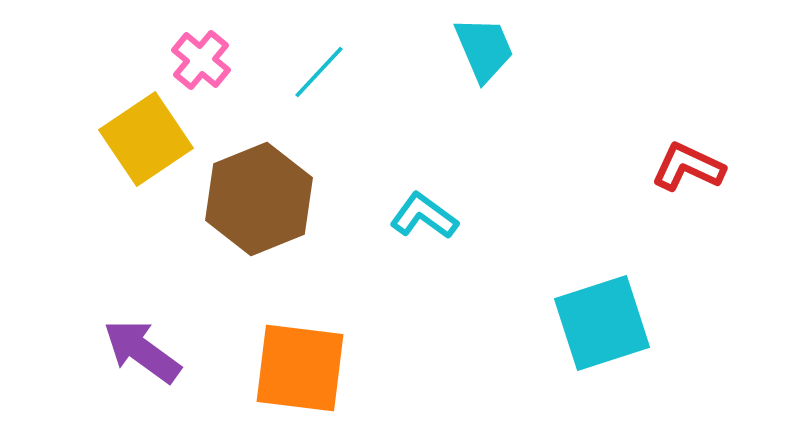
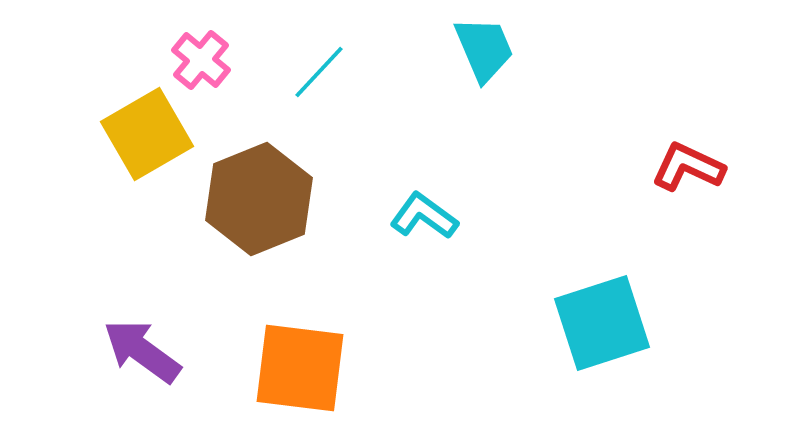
yellow square: moved 1 px right, 5 px up; rotated 4 degrees clockwise
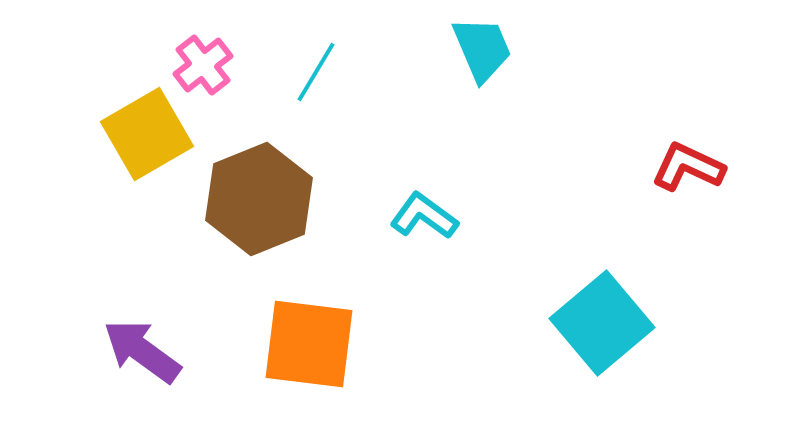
cyan trapezoid: moved 2 px left
pink cross: moved 2 px right, 5 px down; rotated 12 degrees clockwise
cyan line: moved 3 px left; rotated 12 degrees counterclockwise
cyan square: rotated 22 degrees counterclockwise
orange square: moved 9 px right, 24 px up
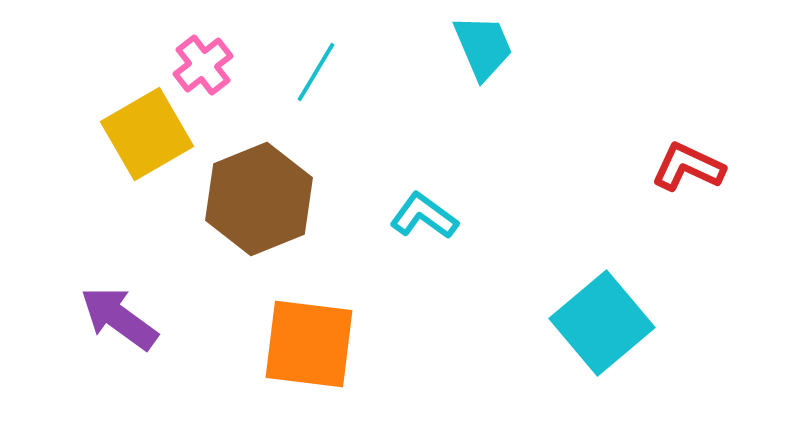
cyan trapezoid: moved 1 px right, 2 px up
purple arrow: moved 23 px left, 33 px up
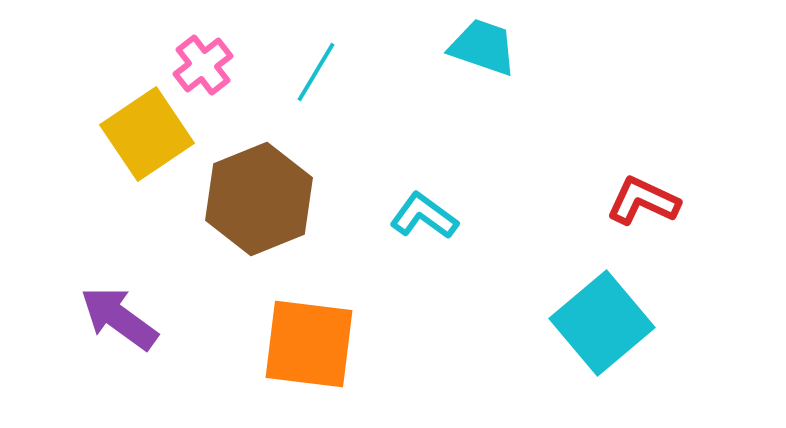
cyan trapezoid: rotated 48 degrees counterclockwise
yellow square: rotated 4 degrees counterclockwise
red L-shape: moved 45 px left, 34 px down
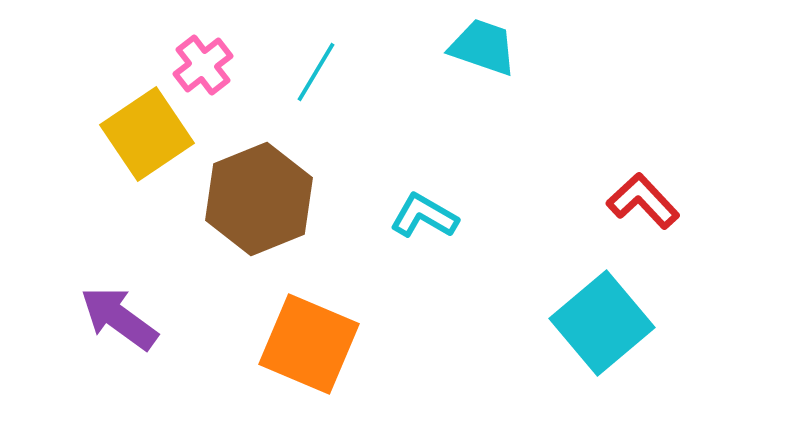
red L-shape: rotated 22 degrees clockwise
cyan L-shape: rotated 6 degrees counterclockwise
orange square: rotated 16 degrees clockwise
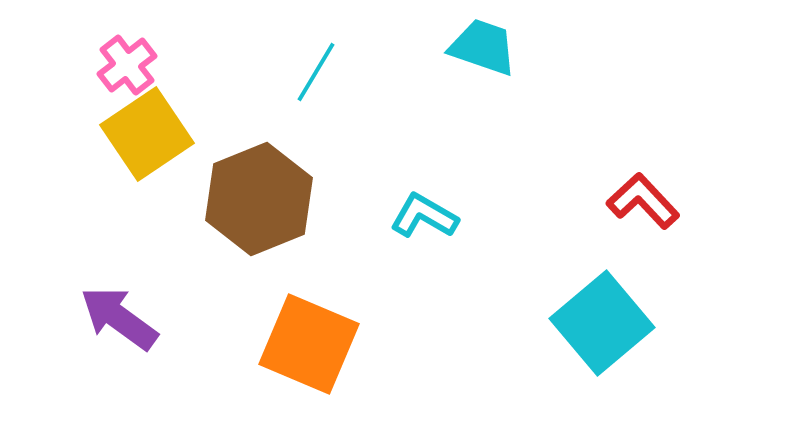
pink cross: moved 76 px left
